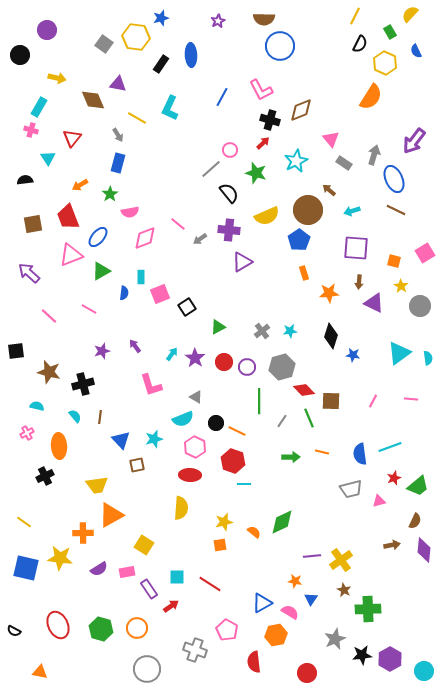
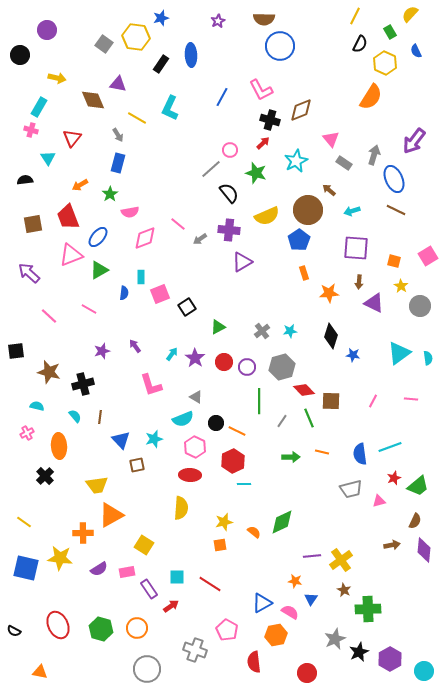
pink square at (425, 253): moved 3 px right, 3 px down
green triangle at (101, 271): moved 2 px left, 1 px up
red hexagon at (233, 461): rotated 15 degrees clockwise
black cross at (45, 476): rotated 18 degrees counterclockwise
black star at (362, 655): moved 3 px left, 3 px up; rotated 18 degrees counterclockwise
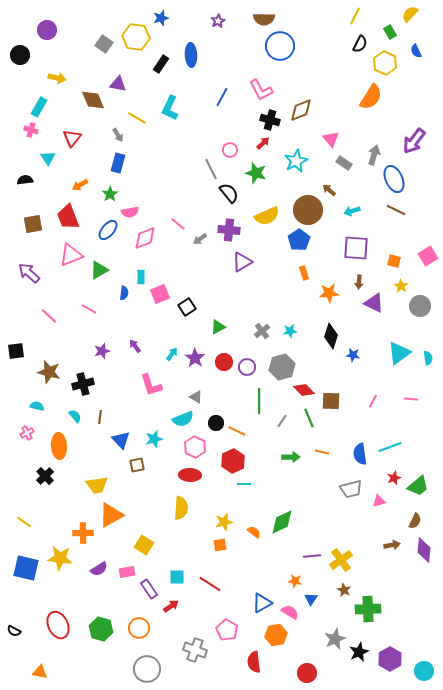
gray line at (211, 169): rotated 75 degrees counterclockwise
blue ellipse at (98, 237): moved 10 px right, 7 px up
orange circle at (137, 628): moved 2 px right
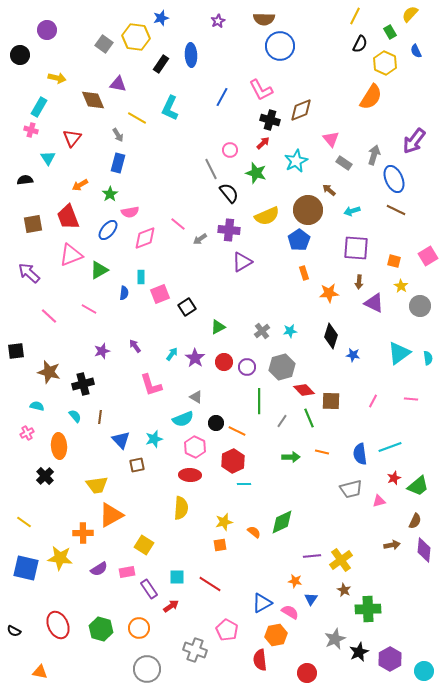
red semicircle at (254, 662): moved 6 px right, 2 px up
